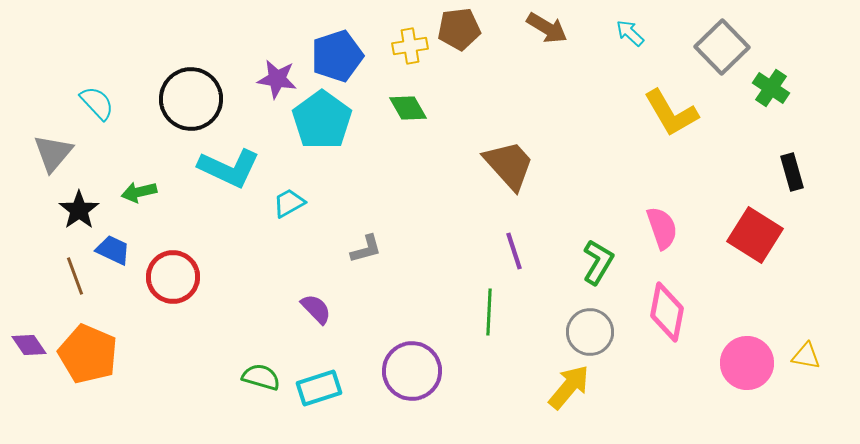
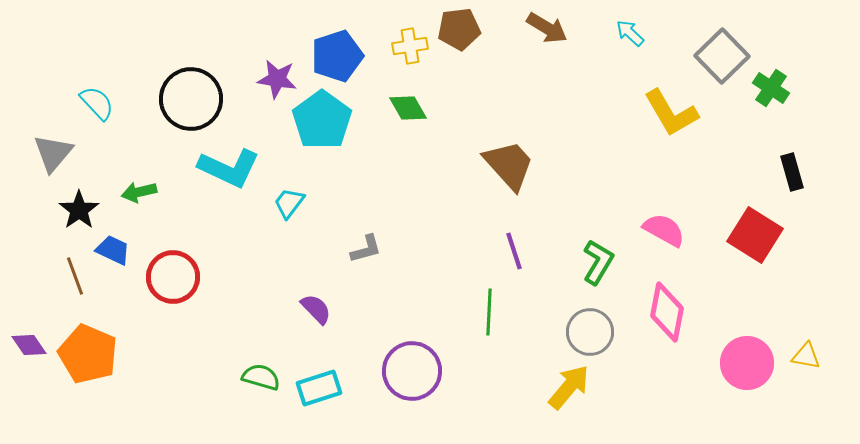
gray square: moved 9 px down
cyan trapezoid: rotated 24 degrees counterclockwise
pink semicircle: moved 2 px right, 2 px down; rotated 42 degrees counterclockwise
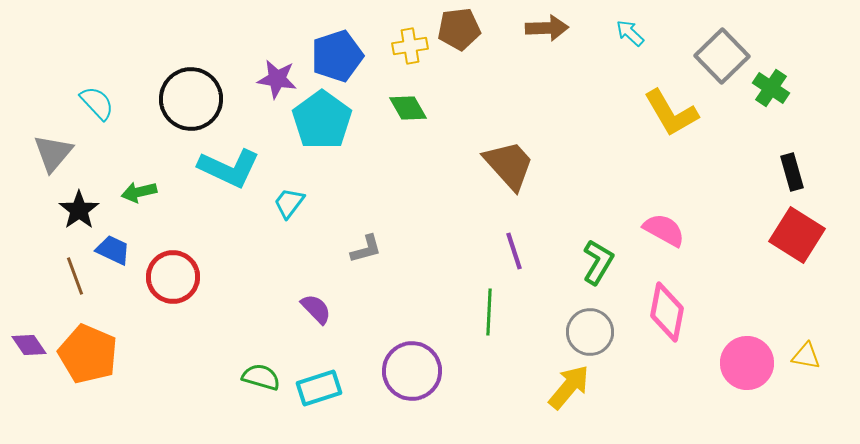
brown arrow: rotated 33 degrees counterclockwise
red square: moved 42 px right
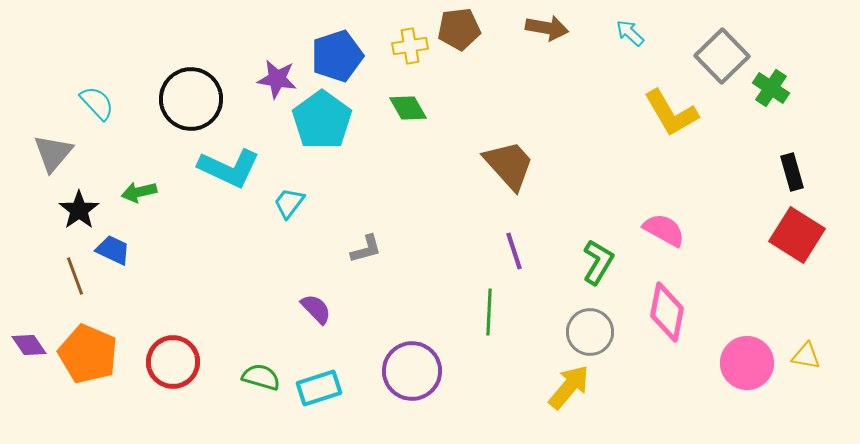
brown arrow: rotated 12 degrees clockwise
red circle: moved 85 px down
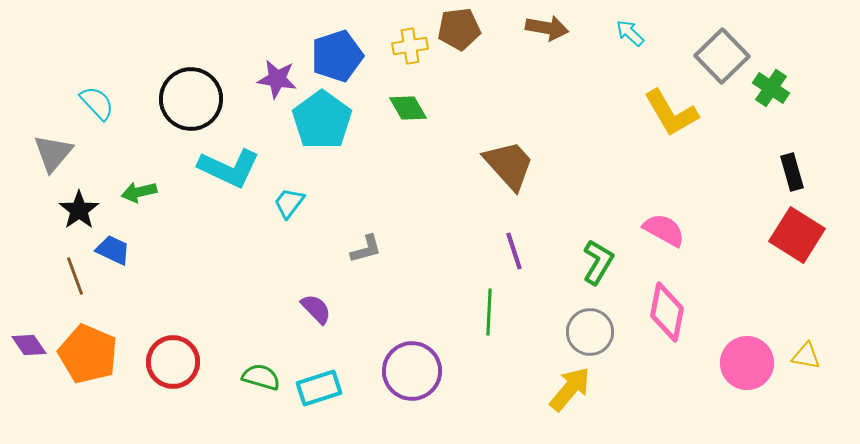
yellow arrow: moved 1 px right, 2 px down
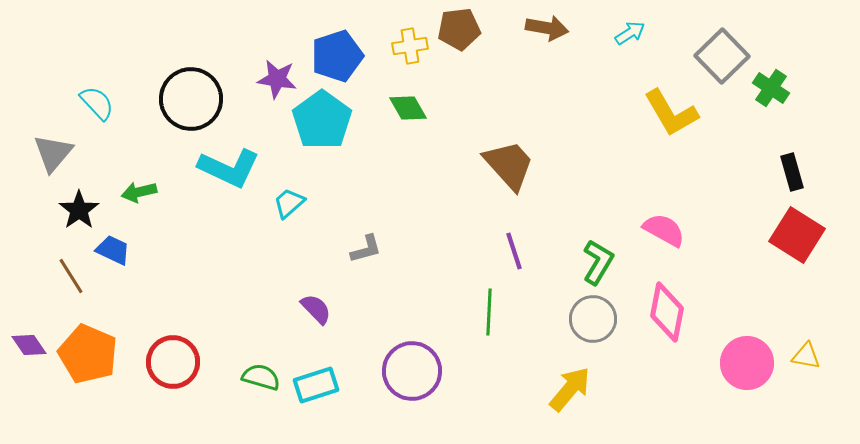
cyan arrow: rotated 104 degrees clockwise
cyan trapezoid: rotated 12 degrees clockwise
brown line: moved 4 px left; rotated 12 degrees counterclockwise
gray circle: moved 3 px right, 13 px up
cyan rectangle: moved 3 px left, 3 px up
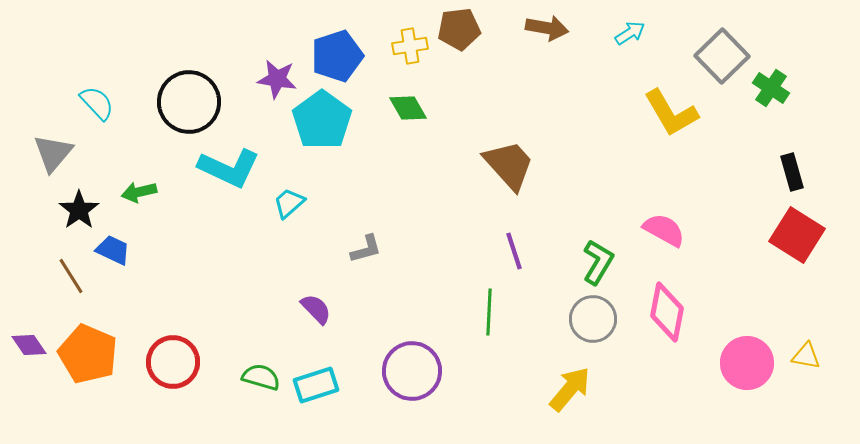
black circle: moved 2 px left, 3 px down
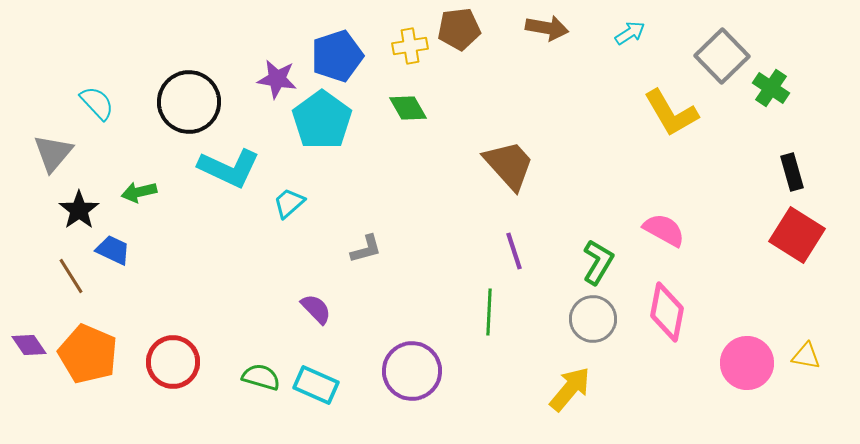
cyan rectangle: rotated 42 degrees clockwise
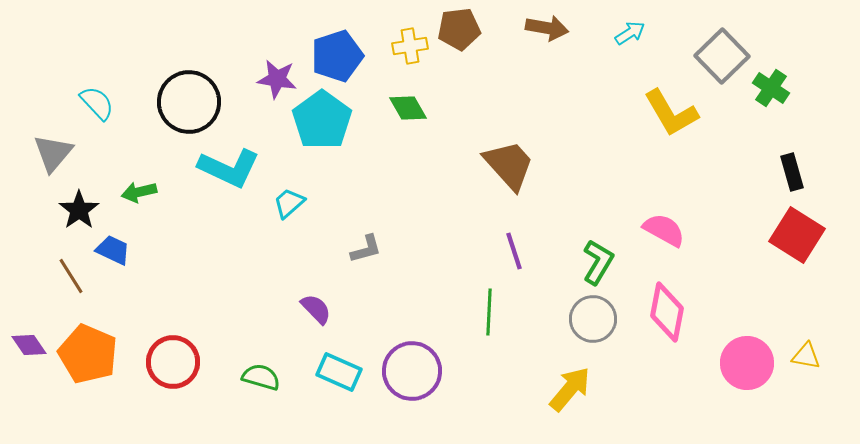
cyan rectangle: moved 23 px right, 13 px up
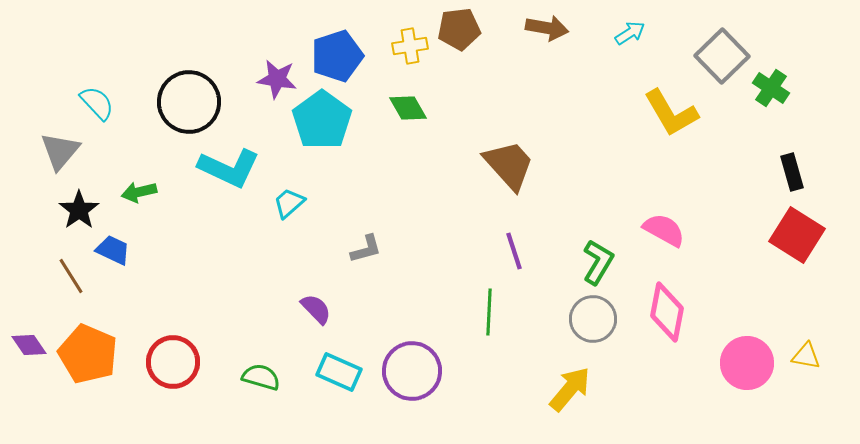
gray triangle: moved 7 px right, 2 px up
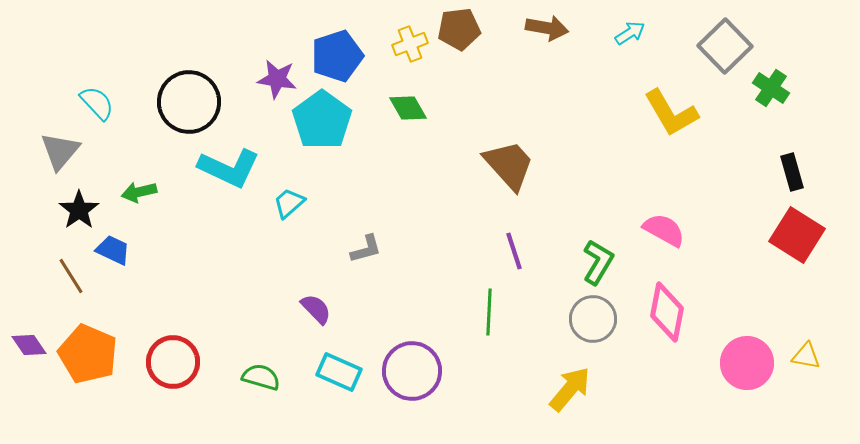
yellow cross: moved 2 px up; rotated 12 degrees counterclockwise
gray square: moved 3 px right, 10 px up
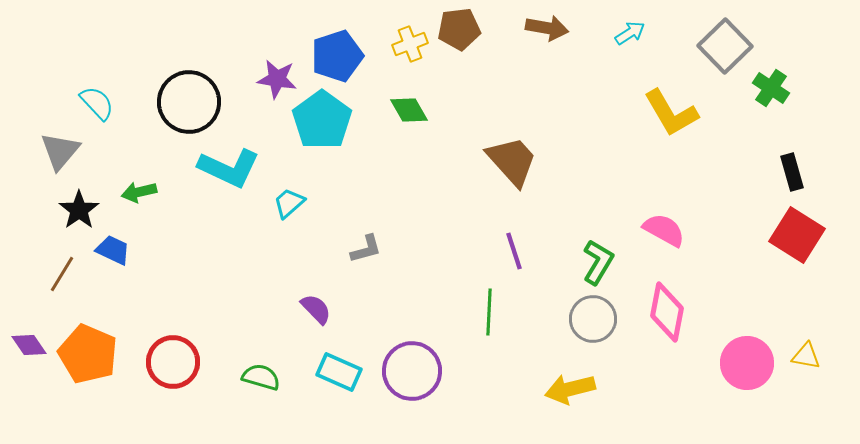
green diamond: moved 1 px right, 2 px down
brown trapezoid: moved 3 px right, 4 px up
brown line: moved 9 px left, 2 px up; rotated 63 degrees clockwise
yellow arrow: rotated 144 degrees counterclockwise
